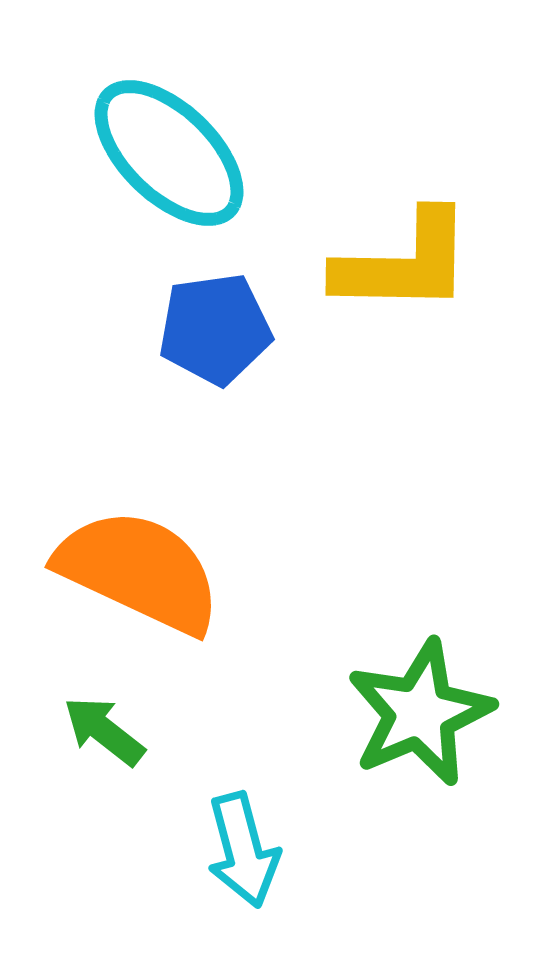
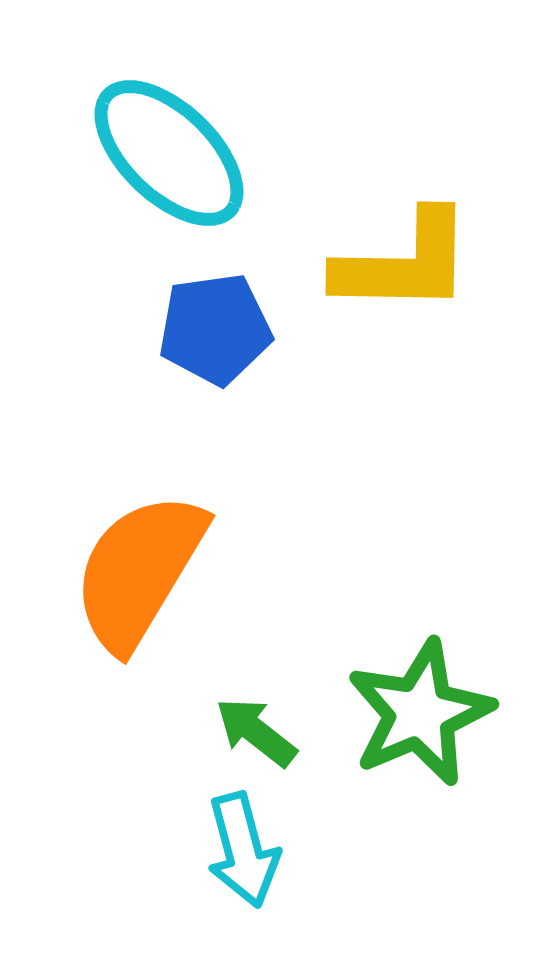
orange semicircle: rotated 84 degrees counterclockwise
green arrow: moved 152 px right, 1 px down
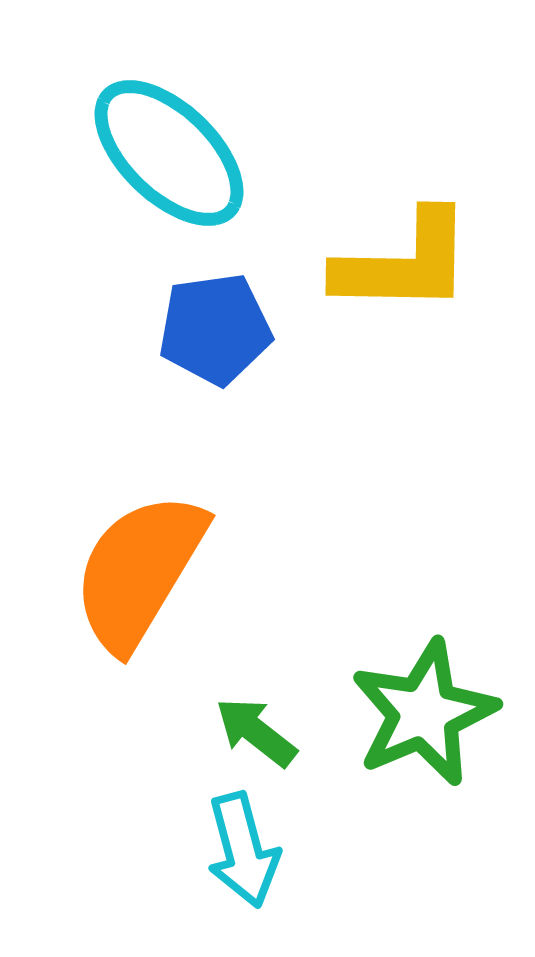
green star: moved 4 px right
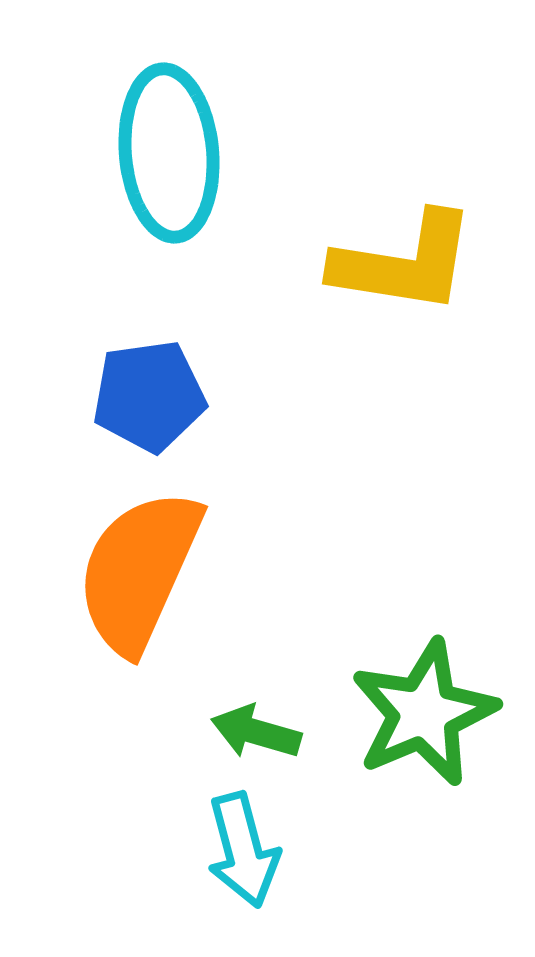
cyan ellipse: rotated 41 degrees clockwise
yellow L-shape: rotated 8 degrees clockwise
blue pentagon: moved 66 px left, 67 px down
orange semicircle: rotated 7 degrees counterclockwise
green arrow: rotated 22 degrees counterclockwise
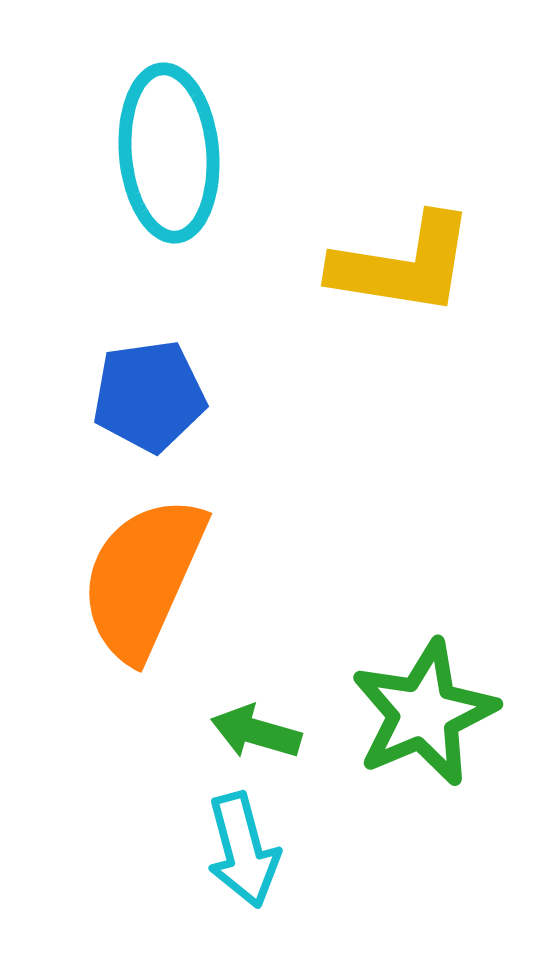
yellow L-shape: moved 1 px left, 2 px down
orange semicircle: moved 4 px right, 7 px down
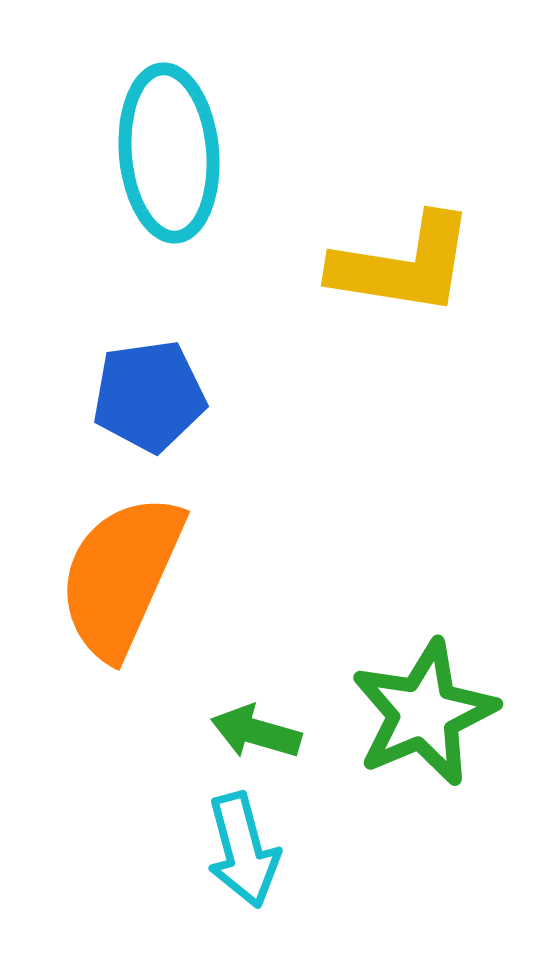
orange semicircle: moved 22 px left, 2 px up
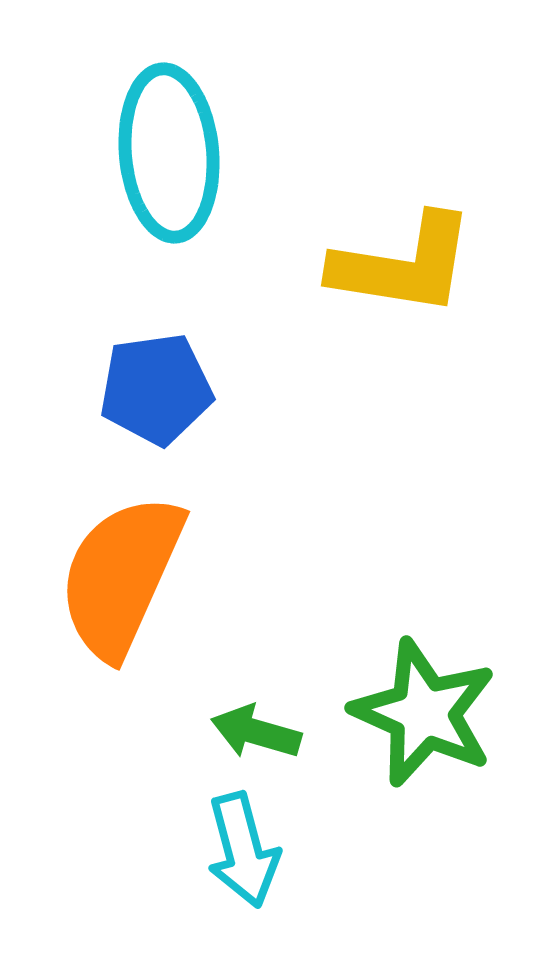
blue pentagon: moved 7 px right, 7 px up
green star: rotated 25 degrees counterclockwise
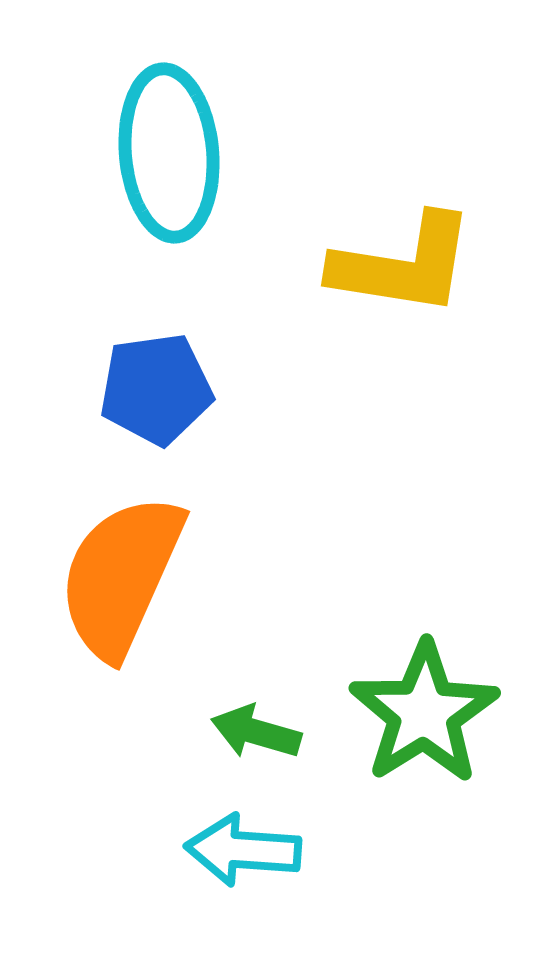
green star: rotated 16 degrees clockwise
cyan arrow: rotated 109 degrees clockwise
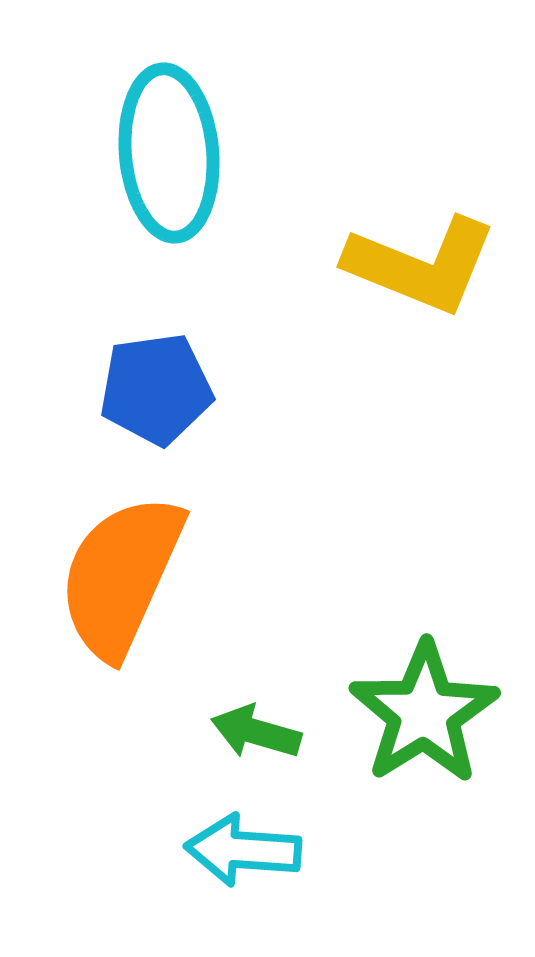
yellow L-shape: moved 18 px right; rotated 13 degrees clockwise
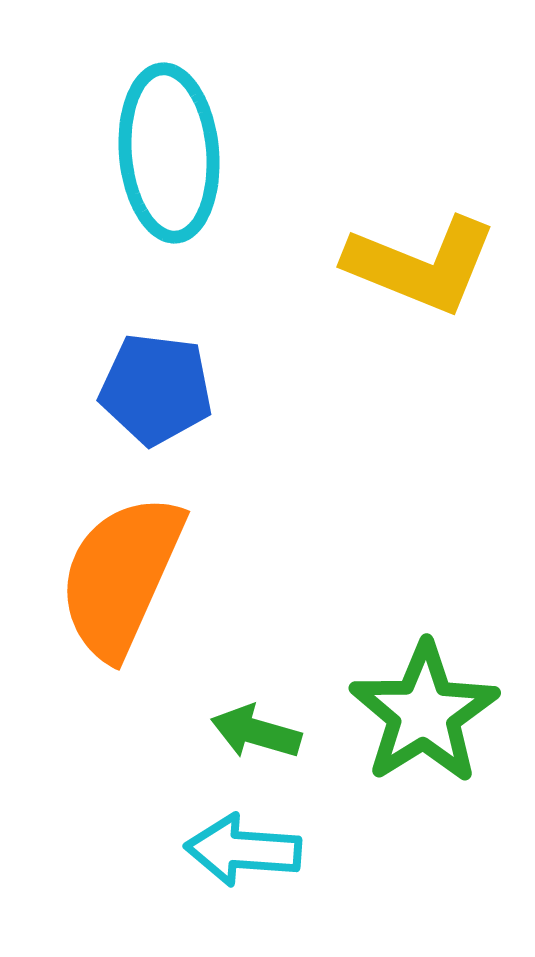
blue pentagon: rotated 15 degrees clockwise
